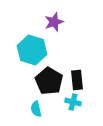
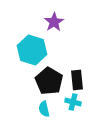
purple star: rotated 12 degrees counterclockwise
cyan semicircle: moved 8 px right
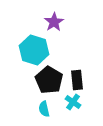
cyan hexagon: moved 2 px right
black pentagon: moved 1 px up
cyan cross: rotated 21 degrees clockwise
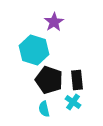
black pentagon: rotated 12 degrees counterclockwise
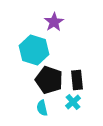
cyan cross: rotated 14 degrees clockwise
cyan semicircle: moved 2 px left, 1 px up
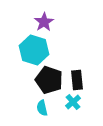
purple star: moved 10 px left
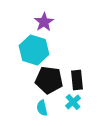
black pentagon: rotated 12 degrees counterclockwise
